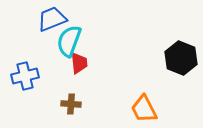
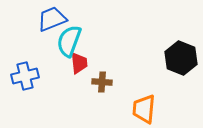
brown cross: moved 31 px right, 22 px up
orange trapezoid: rotated 32 degrees clockwise
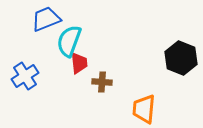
blue trapezoid: moved 6 px left
blue cross: rotated 20 degrees counterclockwise
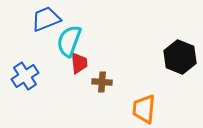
black hexagon: moved 1 px left, 1 px up
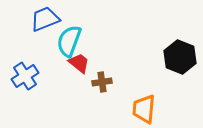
blue trapezoid: moved 1 px left
red trapezoid: rotated 45 degrees counterclockwise
brown cross: rotated 12 degrees counterclockwise
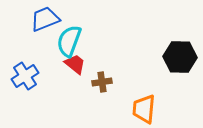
black hexagon: rotated 20 degrees counterclockwise
red trapezoid: moved 4 px left, 1 px down
